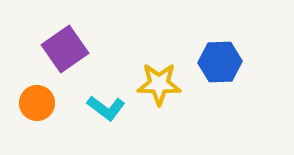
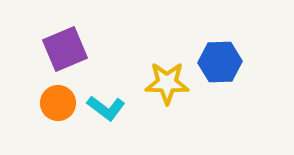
purple square: rotated 12 degrees clockwise
yellow star: moved 8 px right, 1 px up
orange circle: moved 21 px right
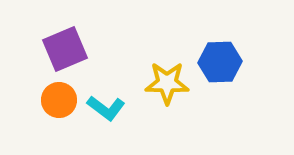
orange circle: moved 1 px right, 3 px up
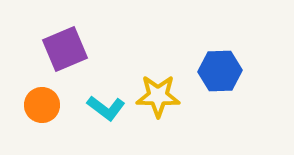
blue hexagon: moved 9 px down
yellow star: moved 9 px left, 13 px down
orange circle: moved 17 px left, 5 px down
